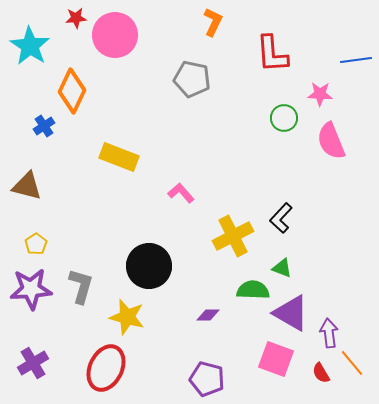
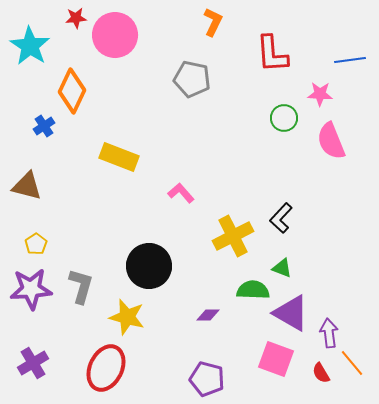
blue line: moved 6 px left
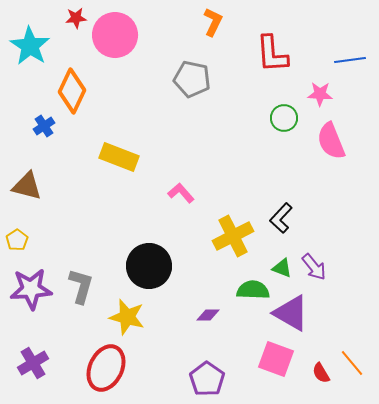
yellow pentagon: moved 19 px left, 4 px up
purple arrow: moved 15 px left, 66 px up; rotated 148 degrees clockwise
purple pentagon: rotated 20 degrees clockwise
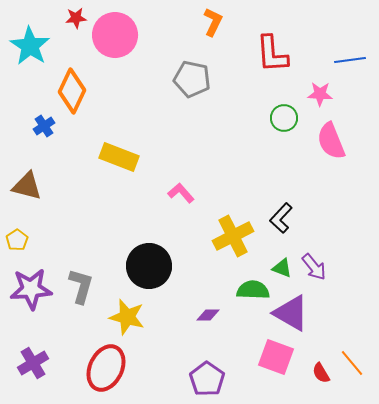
pink square: moved 2 px up
